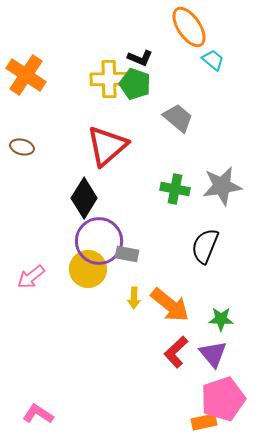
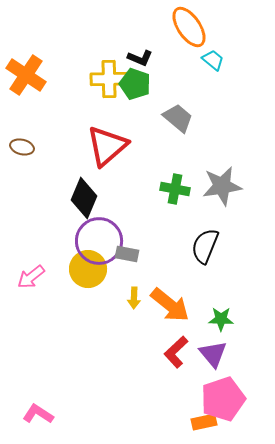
black diamond: rotated 9 degrees counterclockwise
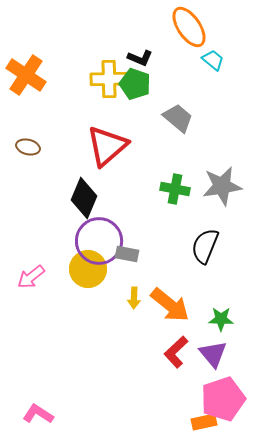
brown ellipse: moved 6 px right
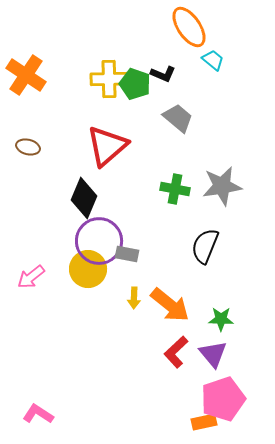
black L-shape: moved 23 px right, 16 px down
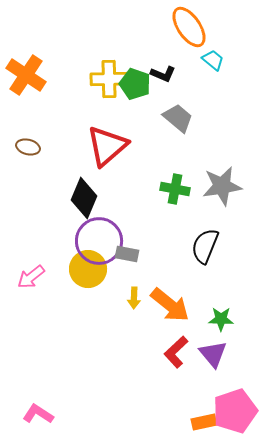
pink pentagon: moved 12 px right, 12 px down
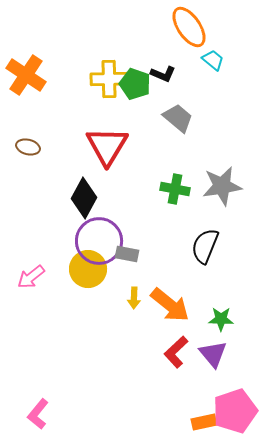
red triangle: rotated 18 degrees counterclockwise
black diamond: rotated 6 degrees clockwise
pink L-shape: rotated 84 degrees counterclockwise
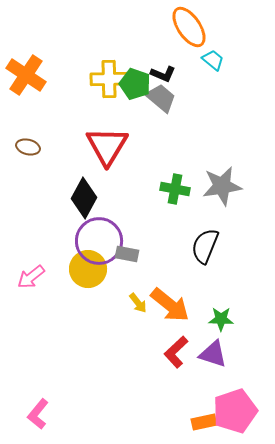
gray trapezoid: moved 17 px left, 20 px up
yellow arrow: moved 4 px right, 5 px down; rotated 40 degrees counterclockwise
purple triangle: rotated 32 degrees counterclockwise
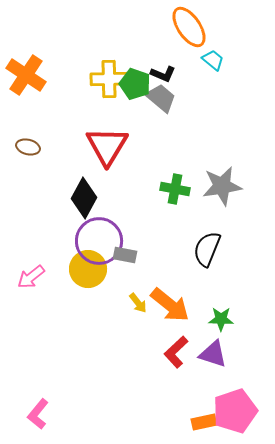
black semicircle: moved 2 px right, 3 px down
gray rectangle: moved 2 px left, 1 px down
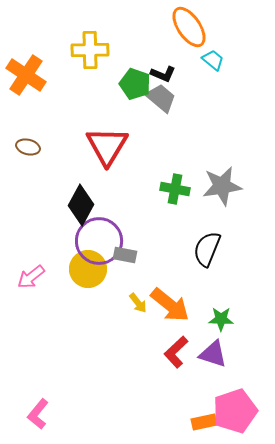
yellow cross: moved 19 px left, 29 px up
black diamond: moved 3 px left, 7 px down
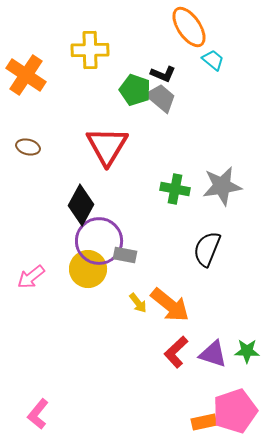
green pentagon: moved 6 px down
green star: moved 26 px right, 32 px down
